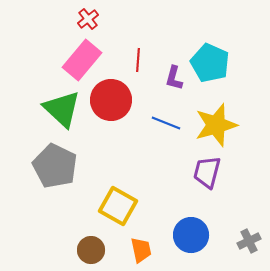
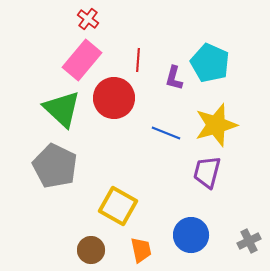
red cross: rotated 15 degrees counterclockwise
red circle: moved 3 px right, 2 px up
blue line: moved 10 px down
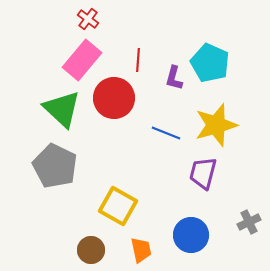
purple trapezoid: moved 4 px left, 1 px down
gray cross: moved 19 px up
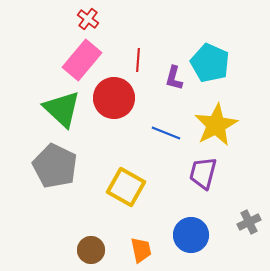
yellow star: rotated 12 degrees counterclockwise
yellow square: moved 8 px right, 19 px up
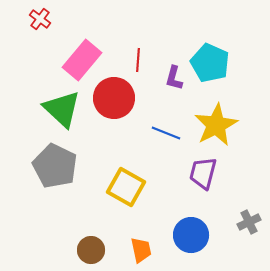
red cross: moved 48 px left
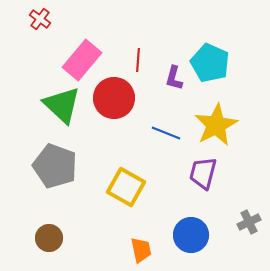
green triangle: moved 4 px up
gray pentagon: rotated 6 degrees counterclockwise
brown circle: moved 42 px left, 12 px up
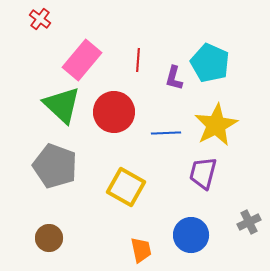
red circle: moved 14 px down
blue line: rotated 24 degrees counterclockwise
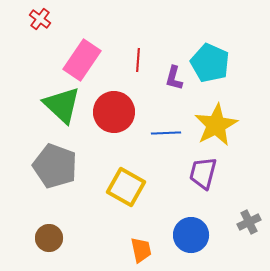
pink rectangle: rotated 6 degrees counterclockwise
